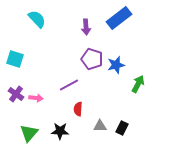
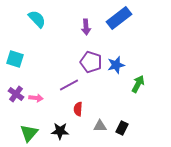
purple pentagon: moved 1 px left, 3 px down
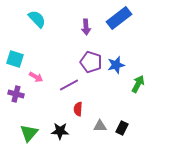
purple cross: rotated 21 degrees counterclockwise
pink arrow: moved 21 px up; rotated 24 degrees clockwise
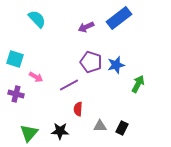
purple arrow: rotated 70 degrees clockwise
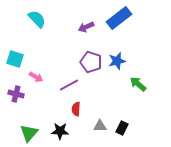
blue star: moved 1 px right, 4 px up
green arrow: rotated 78 degrees counterclockwise
red semicircle: moved 2 px left
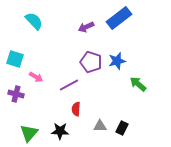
cyan semicircle: moved 3 px left, 2 px down
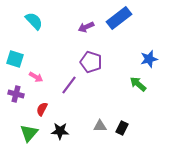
blue star: moved 32 px right, 2 px up
purple line: rotated 24 degrees counterclockwise
red semicircle: moved 34 px left; rotated 24 degrees clockwise
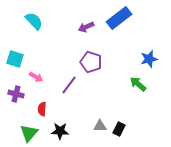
red semicircle: rotated 24 degrees counterclockwise
black rectangle: moved 3 px left, 1 px down
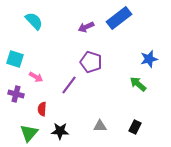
black rectangle: moved 16 px right, 2 px up
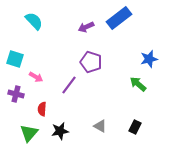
gray triangle: rotated 32 degrees clockwise
black star: rotated 12 degrees counterclockwise
